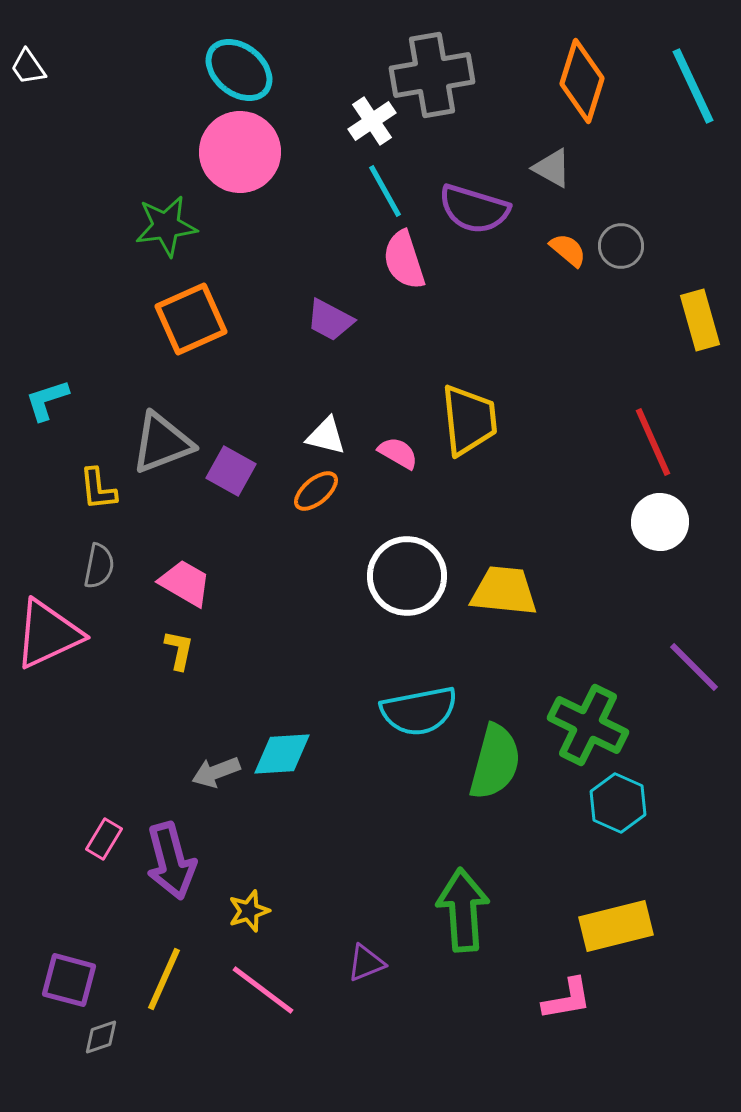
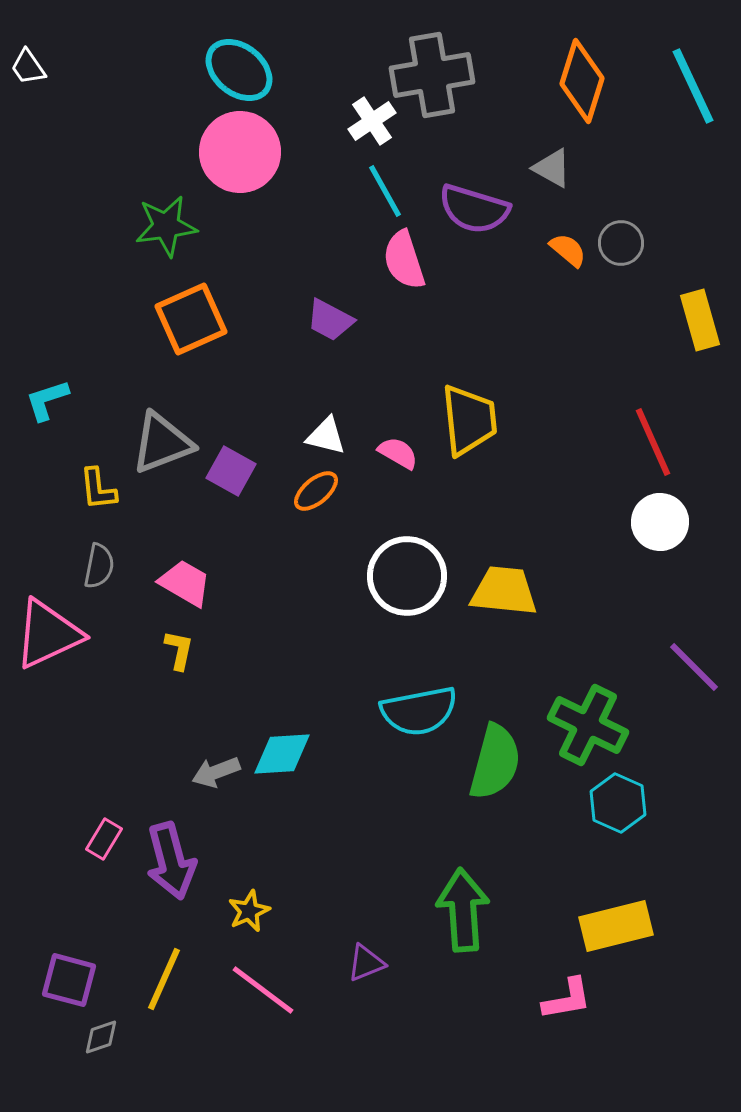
gray circle at (621, 246): moved 3 px up
yellow star at (249, 911): rotated 6 degrees counterclockwise
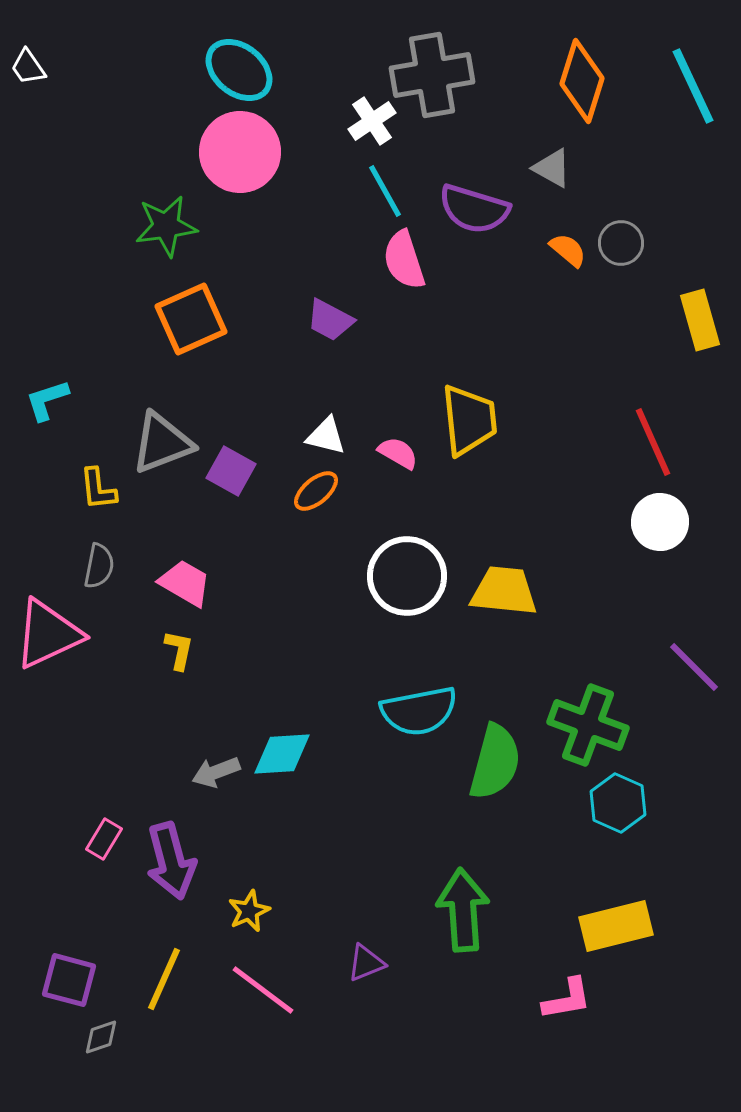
green cross at (588, 725): rotated 6 degrees counterclockwise
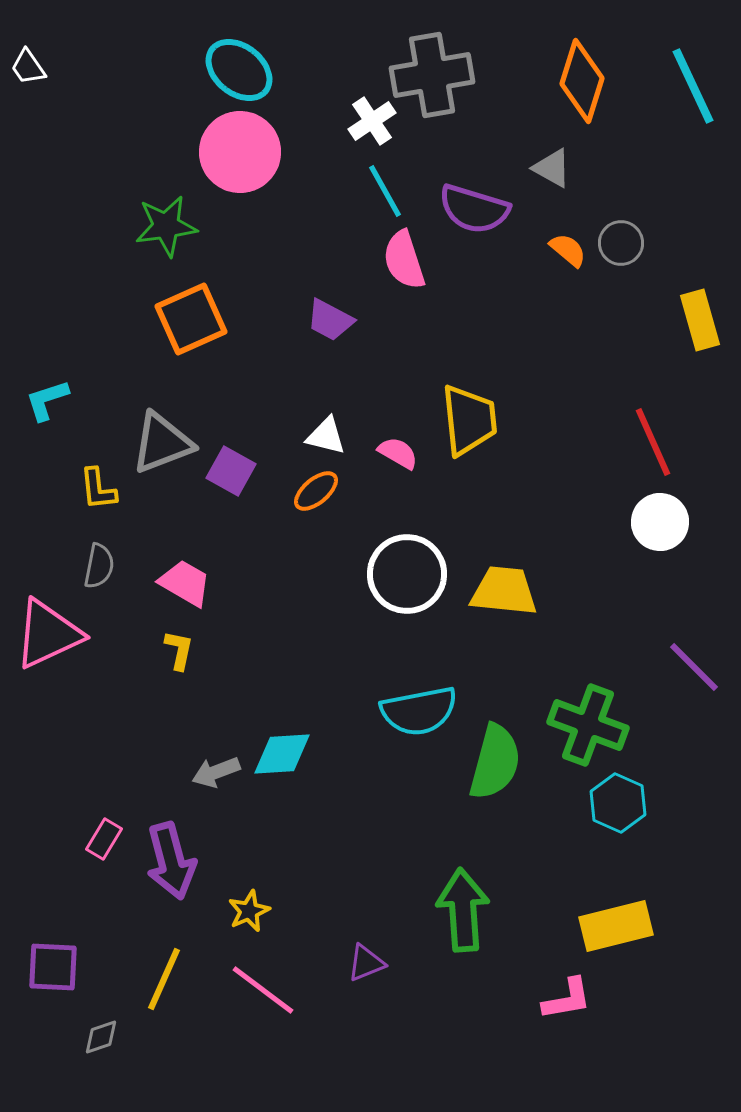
white circle at (407, 576): moved 2 px up
purple square at (69, 980): moved 16 px left, 13 px up; rotated 12 degrees counterclockwise
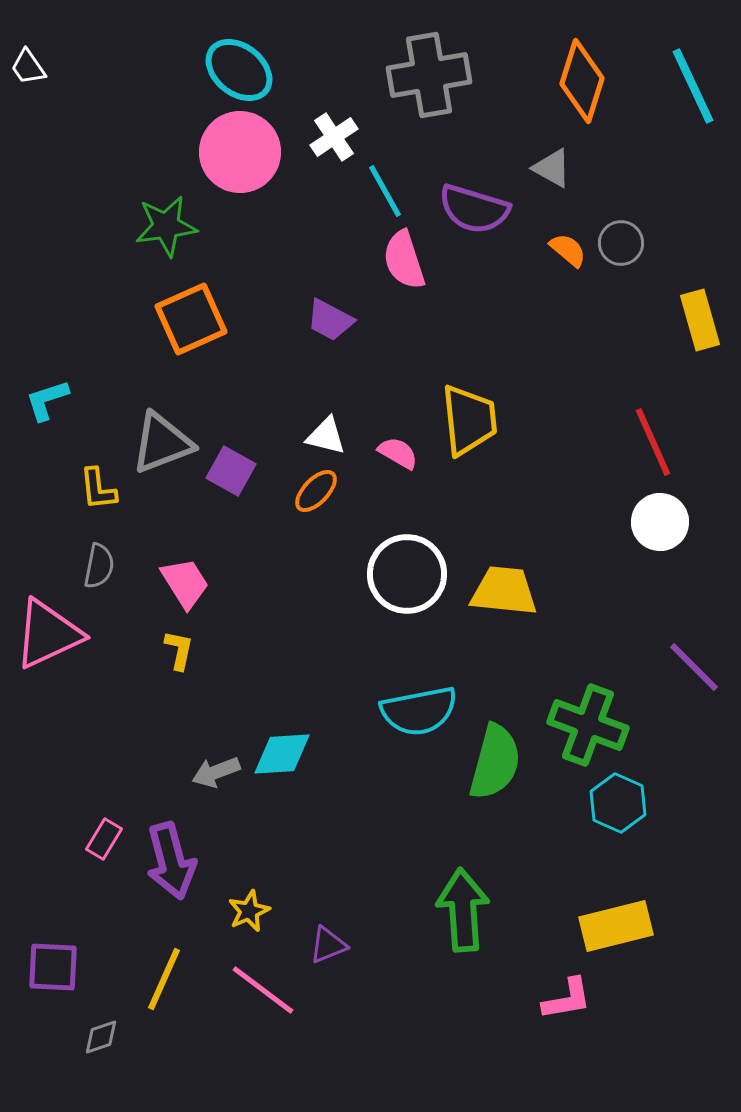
gray cross at (432, 75): moved 3 px left
white cross at (372, 121): moved 38 px left, 16 px down
orange ellipse at (316, 491): rotated 6 degrees counterclockwise
pink trapezoid at (185, 583): rotated 28 degrees clockwise
purple triangle at (366, 963): moved 38 px left, 18 px up
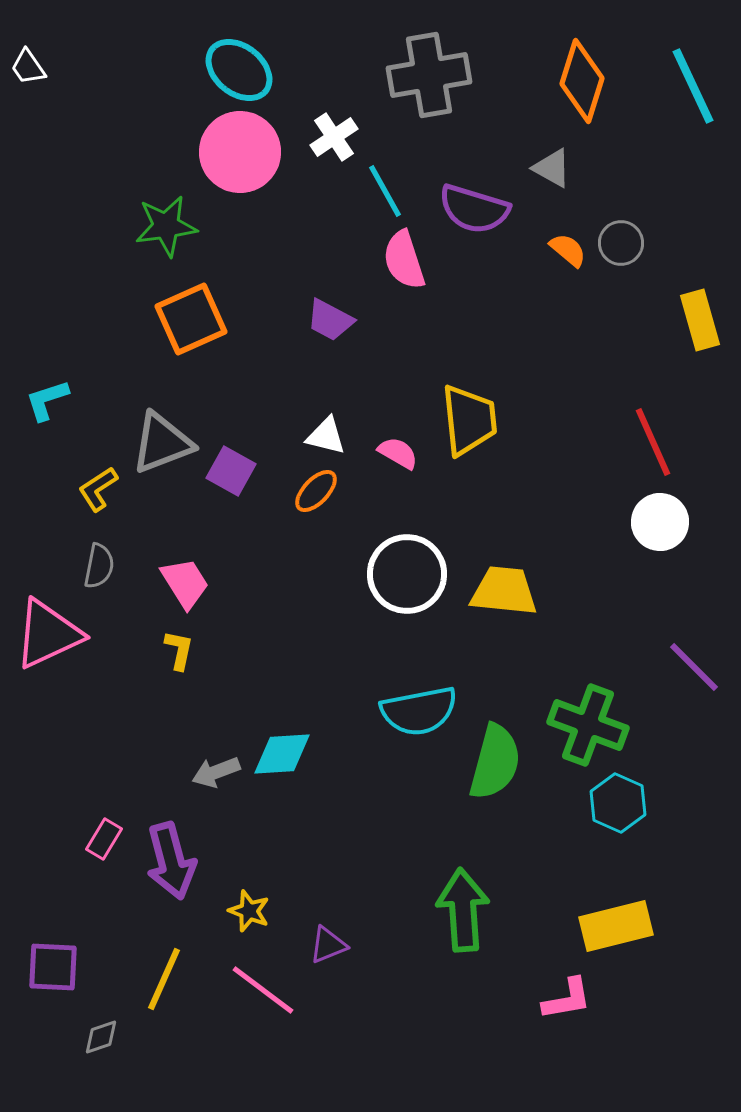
yellow L-shape at (98, 489): rotated 63 degrees clockwise
yellow star at (249, 911): rotated 27 degrees counterclockwise
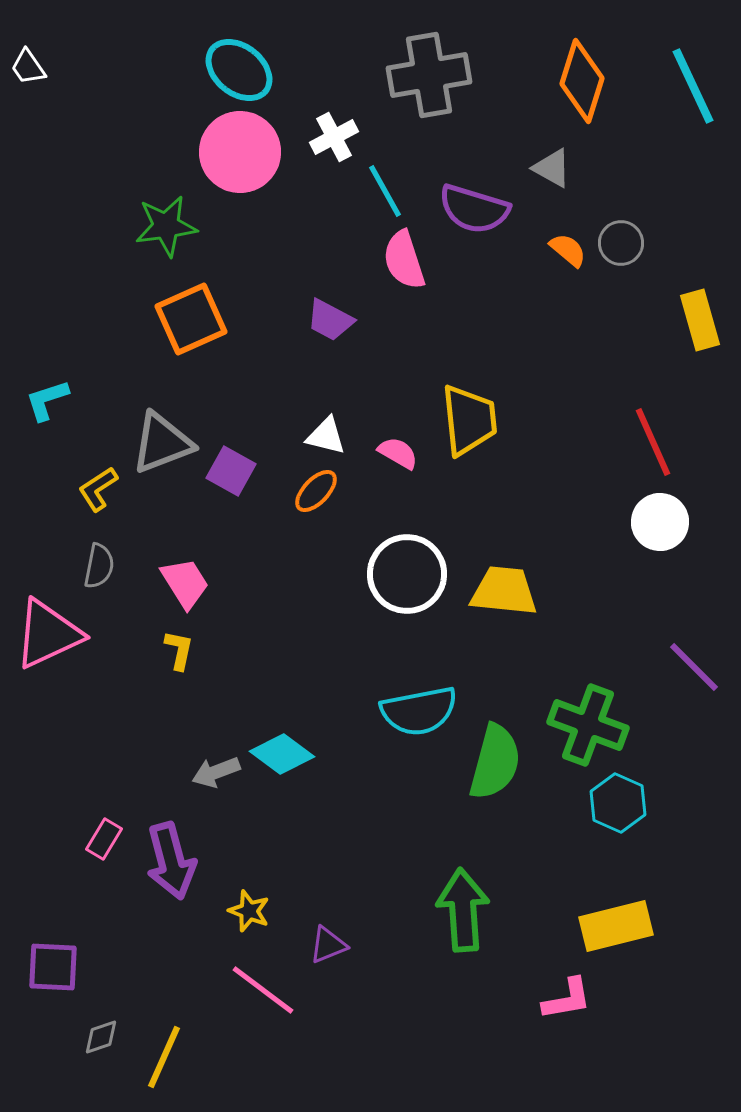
white cross at (334, 137): rotated 6 degrees clockwise
cyan diamond at (282, 754): rotated 40 degrees clockwise
yellow line at (164, 979): moved 78 px down
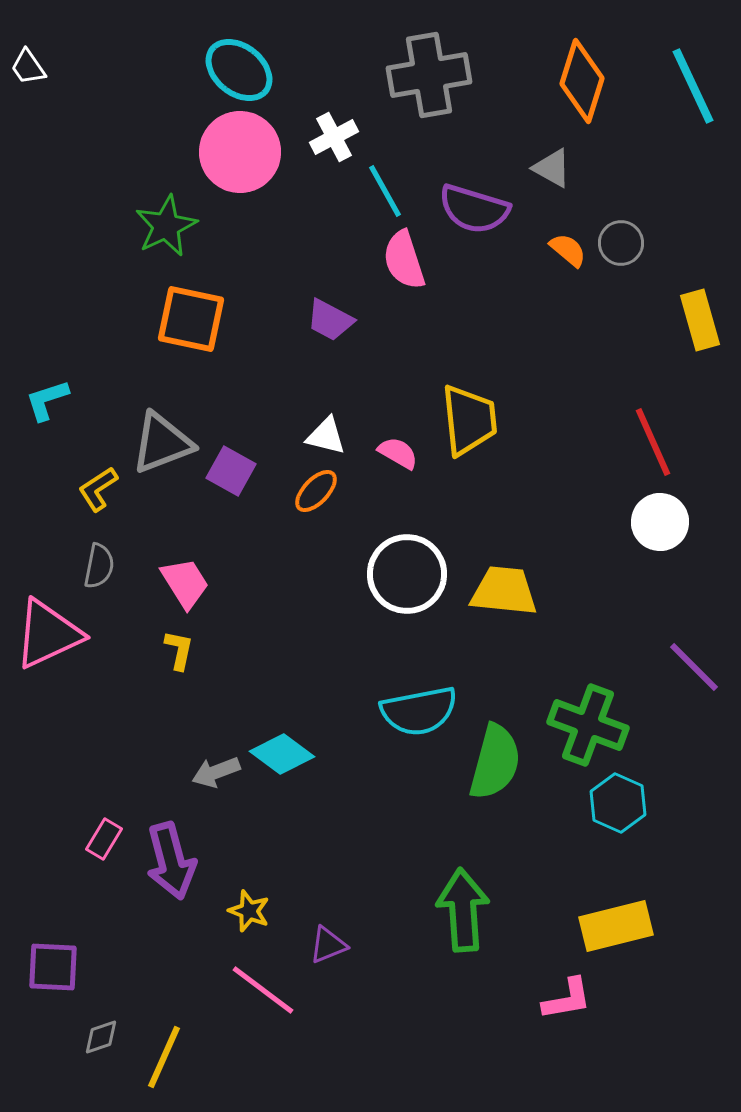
green star at (166, 226): rotated 18 degrees counterclockwise
orange square at (191, 319): rotated 36 degrees clockwise
